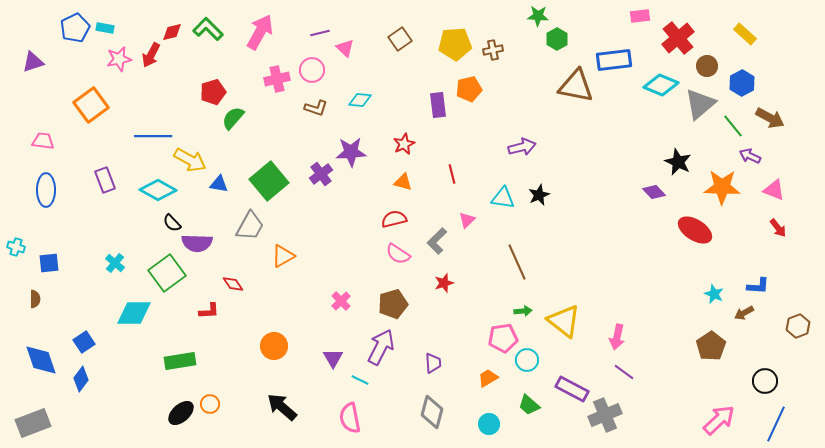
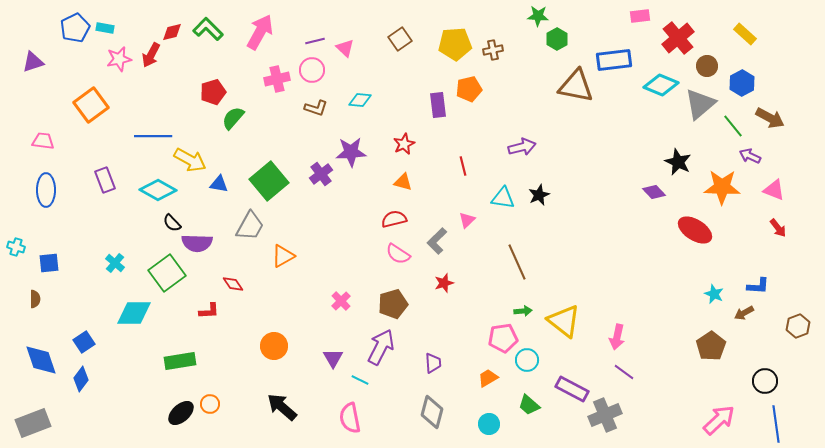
purple line at (320, 33): moved 5 px left, 8 px down
red line at (452, 174): moved 11 px right, 8 px up
blue line at (776, 424): rotated 33 degrees counterclockwise
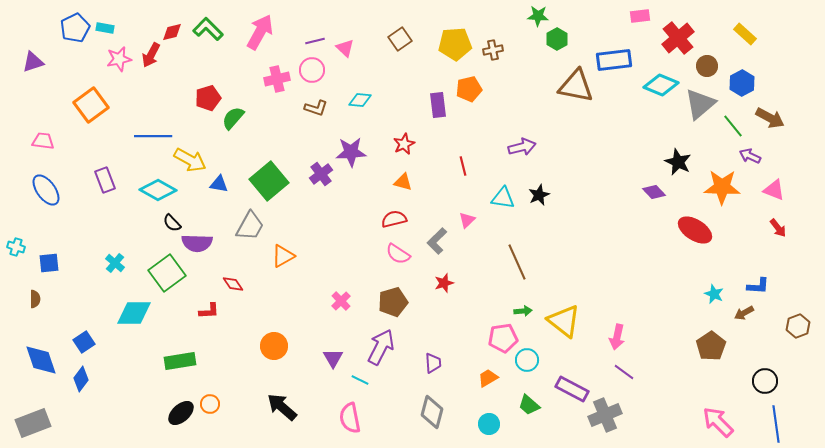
red pentagon at (213, 92): moved 5 px left, 6 px down
blue ellipse at (46, 190): rotated 36 degrees counterclockwise
brown pentagon at (393, 304): moved 2 px up
pink arrow at (719, 420): moved 1 px left, 2 px down; rotated 92 degrees counterclockwise
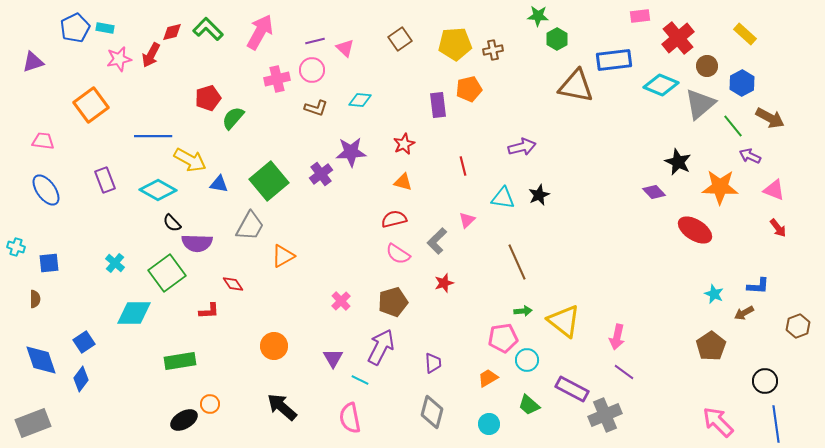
orange star at (722, 187): moved 2 px left
black ellipse at (181, 413): moved 3 px right, 7 px down; rotated 12 degrees clockwise
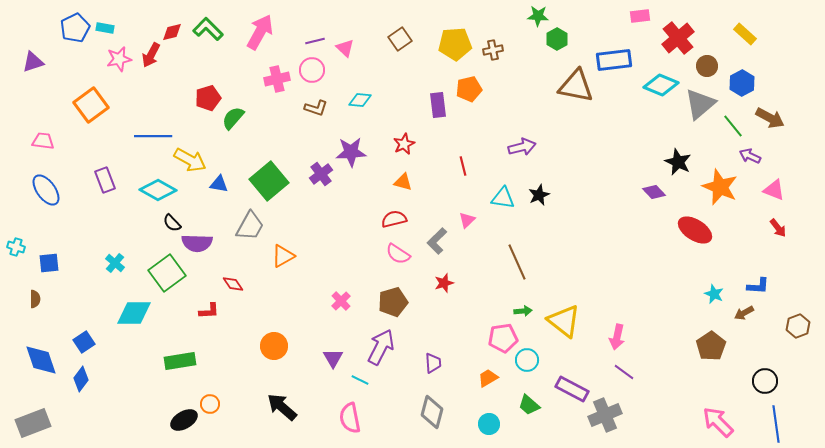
orange star at (720, 187): rotated 21 degrees clockwise
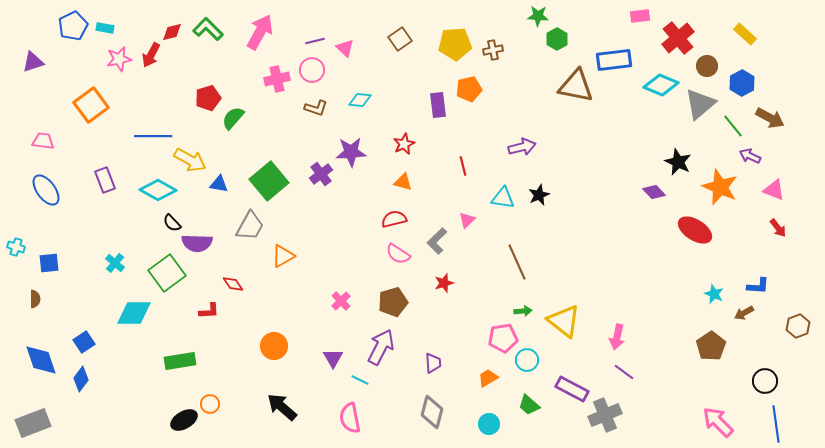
blue pentagon at (75, 28): moved 2 px left, 2 px up
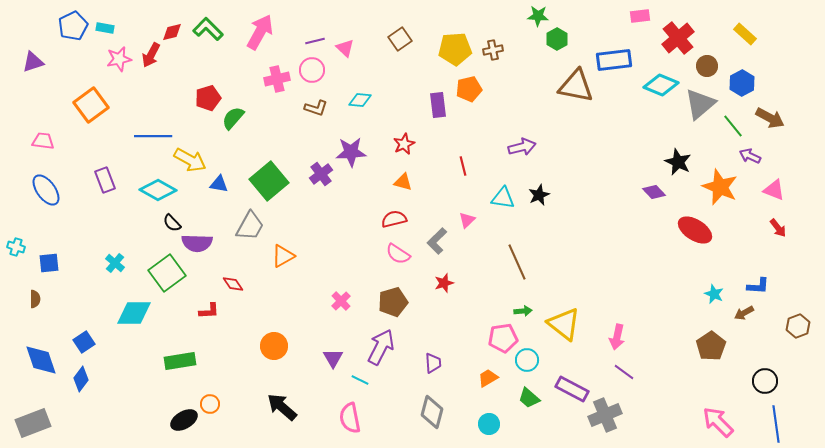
yellow pentagon at (455, 44): moved 5 px down
yellow triangle at (564, 321): moved 3 px down
green trapezoid at (529, 405): moved 7 px up
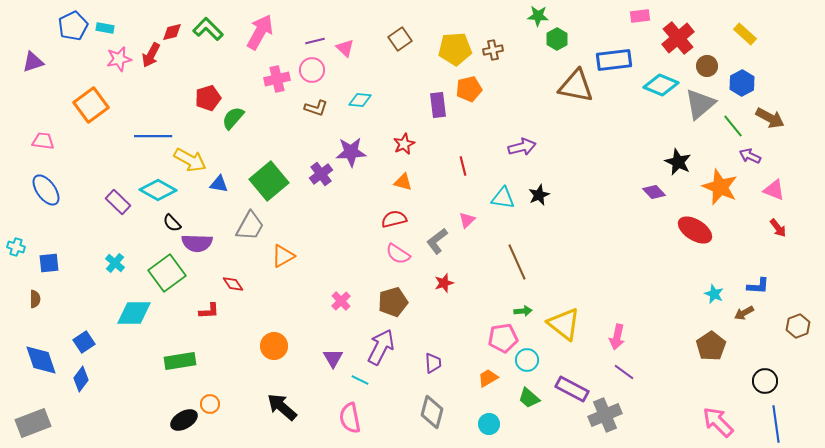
purple rectangle at (105, 180): moved 13 px right, 22 px down; rotated 25 degrees counterclockwise
gray L-shape at (437, 241): rotated 8 degrees clockwise
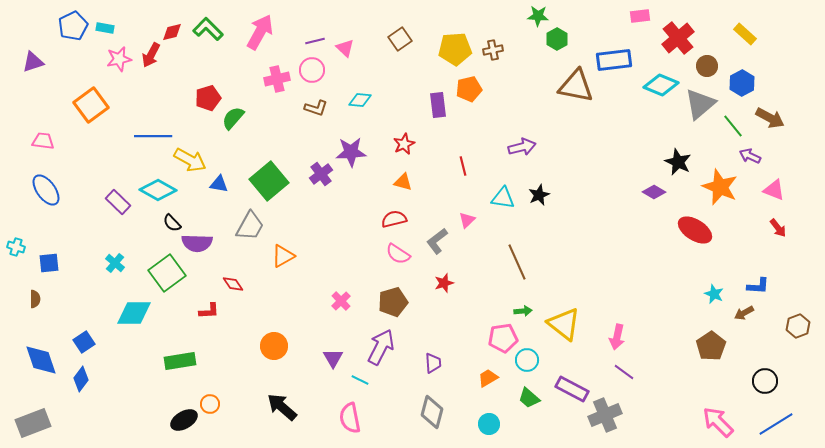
purple diamond at (654, 192): rotated 15 degrees counterclockwise
blue line at (776, 424): rotated 66 degrees clockwise
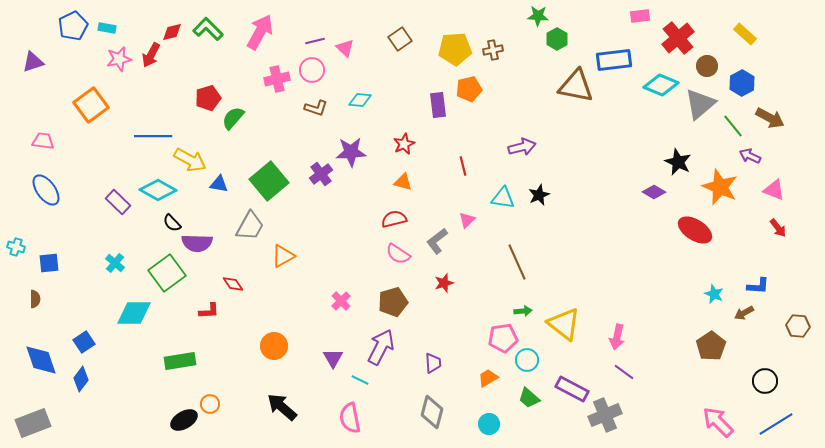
cyan rectangle at (105, 28): moved 2 px right
brown hexagon at (798, 326): rotated 25 degrees clockwise
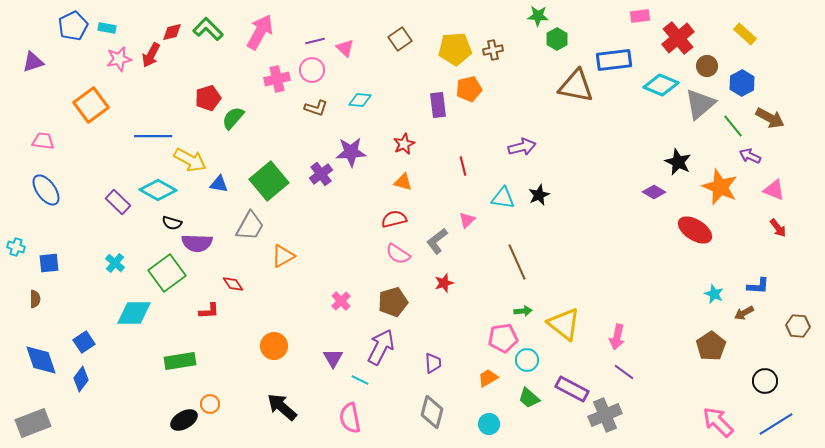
black semicircle at (172, 223): rotated 30 degrees counterclockwise
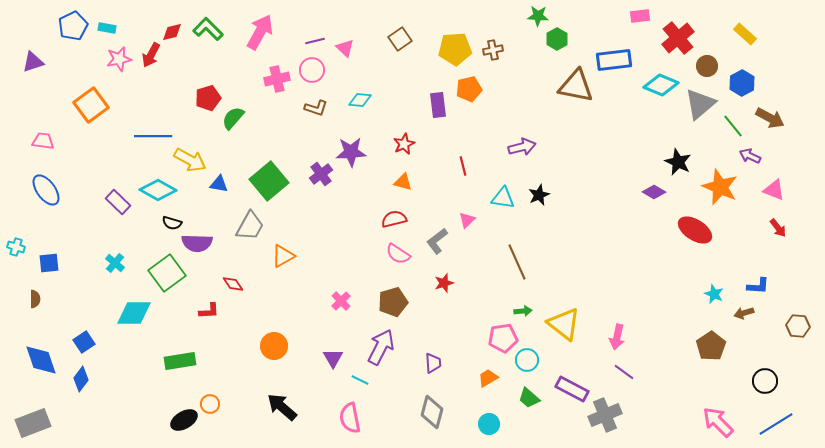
brown arrow at (744, 313): rotated 12 degrees clockwise
